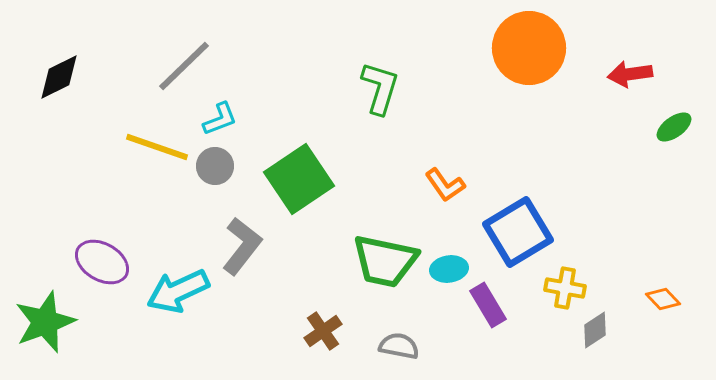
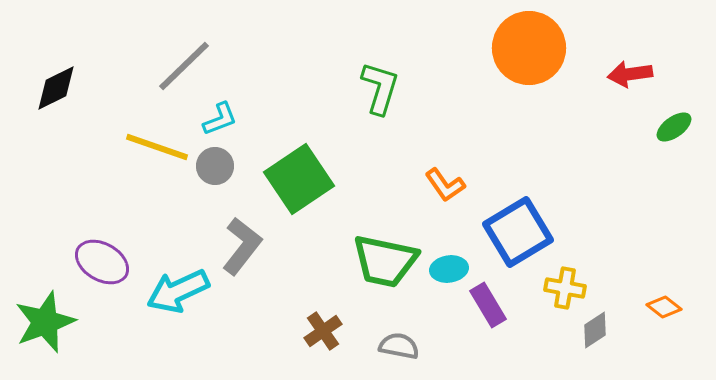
black diamond: moved 3 px left, 11 px down
orange diamond: moved 1 px right, 8 px down; rotated 8 degrees counterclockwise
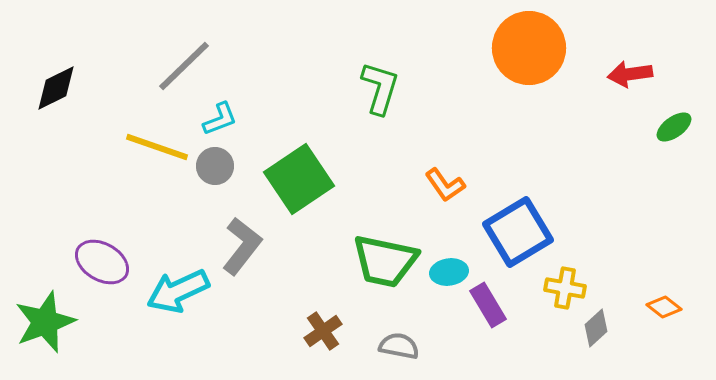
cyan ellipse: moved 3 px down
gray diamond: moved 1 px right, 2 px up; rotated 9 degrees counterclockwise
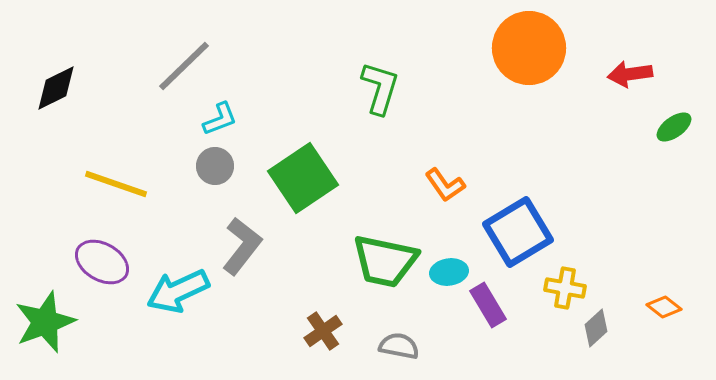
yellow line: moved 41 px left, 37 px down
green square: moved 4 px right, 1 px up
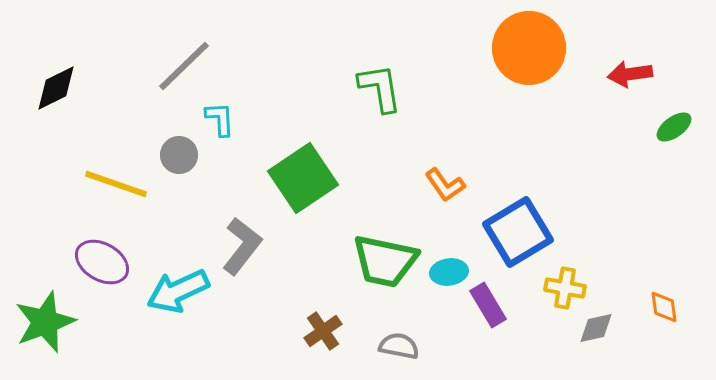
green L-shape: rotated 26 degrees counterclockwise
cyan L-shape: rotated 72 degrees counterclockwise
gray circle: moved 36 px left, 11 px up
orange diamond: rotated 44 degrees clockwise
gray diamond: rotated 30 degrees clockwise
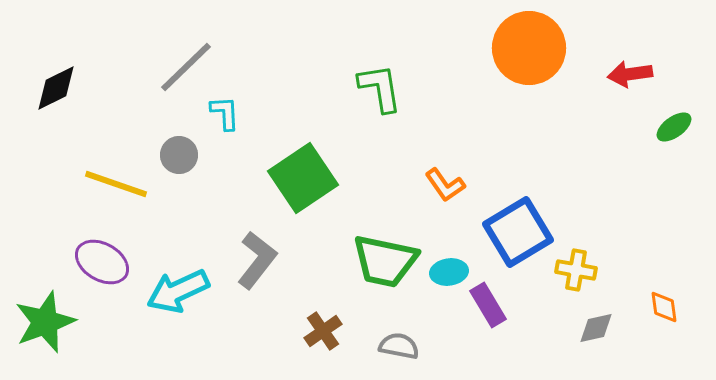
gray line: moved 2 px right, 1 px down
cyan L-shape: moved 5 px right, 6 px up
gray L-shape: moved 15 px right, 14 px down
yellow cross: moved 11 px right, 18 px up
